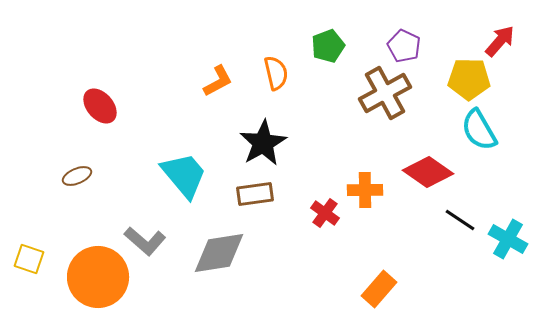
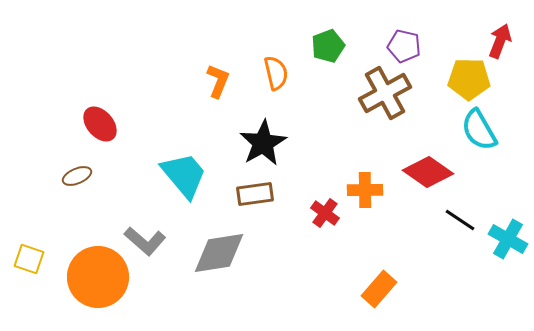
red arrow: rotated 20 degrees counterclockwise
purple pentagon: rotated 12 degrees counterclockwise
orange L-shape: rotated 40 degrees counterclockwise
red ellipse: moved 18 px down
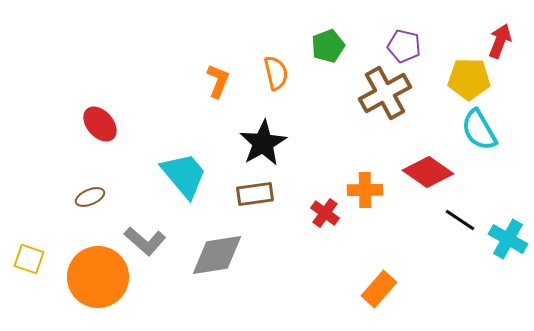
brown ellipse: moved 13 px right, 21 px down
gray diamond: moved 2 px left, 2 px down
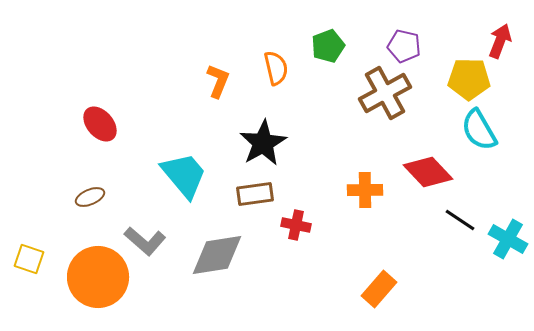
orange semicircle: moved 5 px up
red diamond: rotated 12 degrees clockwise
red cross: moved 29 px left, 12 px down; rotated 24 degrees counterclockwise
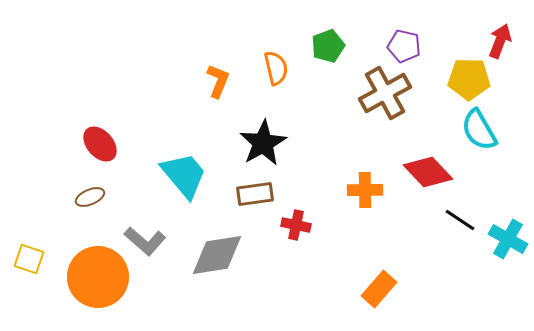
red ellipse: moved 20 px down
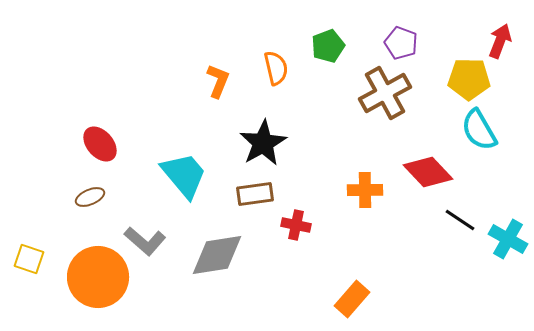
purple pentagon: moved 3 px left, 3 px up; rotated 8 degrees clockwise
orange rectangle: moved 27 px left, 10 px down
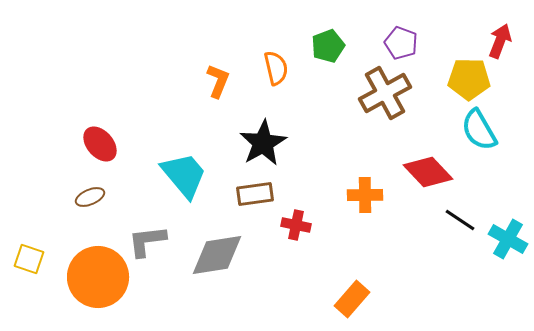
orange cross: moved 5 px down
gray L-shape: moved 2 px right; rotated 132 degrees clockwise
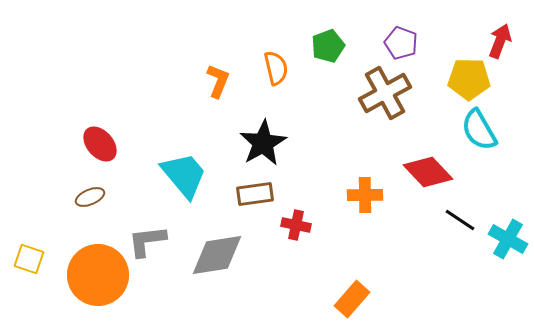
orange circle: moved 2 px up
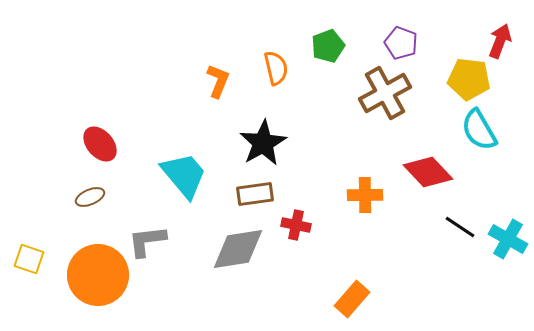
yellow pentagon: rotated 6 degrees clockwise
black line: moved 7 px down
gray diamond: moved 21 px right, 6 px up
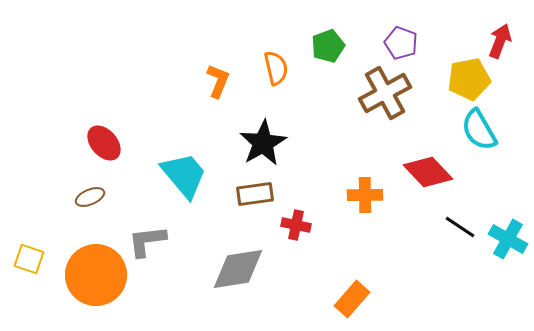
yellow pentagon: rotated 18 degrees counterclockwise
red ellipse: moved 4 px right, 1 px up
gray diamond: moved 20 px down
orange circle: moved 2 px left
